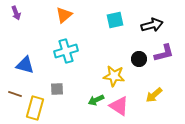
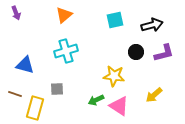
black circle: moved 3 px left, 7 px up
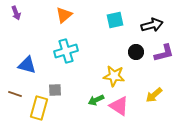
blue triangle: moved 2 px right
gray square: moved 2 px left, 1 px down
yellow rectangle: moved 4 px right
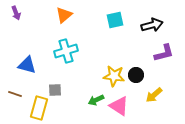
black circle: moved 23 px down
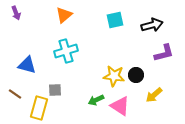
brown line: rotated 16 degrees clockwise
pink triangle: moved 1 px right
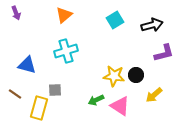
cyan square: rotated 18 degrees counterclockwise
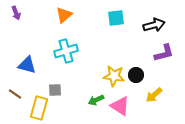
cyan square: moved 1 px right, 2 px up; rotated 24 degrees clockwise
black arrow: moved 2 px right
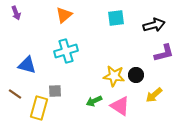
gray square: moved 1 px down
green arrow: moved 2 px left, 1 px down
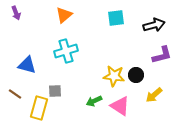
purple L-shape: moved 2 px left, 2 px down
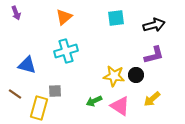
orange triangle: moved 2 px down
purple L-shape: moved 8 px left
yellow arrow: moved 2 px left, 4 px down
